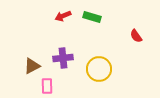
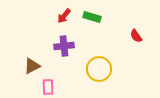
red arrow: moved 1 px right; rotated 28 degrees counterclockwise
purple cross: moved 1 px right, 12 px up
pink rectangle: moved 1 px right, 1 px down
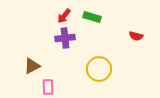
red semicircle: rotated 40 degrees counterclockwise
purple cross: moved 1 px right, 8 px up
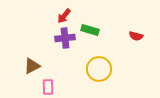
green rectangle: moved 2 px left, 13 px down
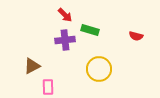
red arrow: moved 1 px right, 1 px up; rotated 84 degrees counterclockwise
purple cross: moved 2 px down
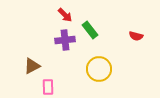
green rectangle: rotated 36 degrees clockwise
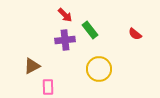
red semicircle: moved 1 px left, 2 px up; rotated 24 degrees clockwise
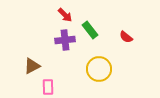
red semicircle: moved 9 px left, 3 px down
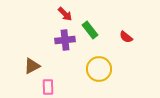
red arrow: moved 1 px up
